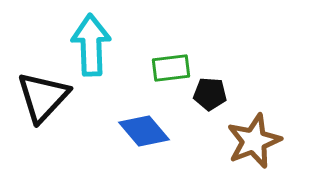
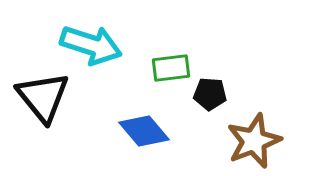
cyan arrow: rotated 110 degrees clockwise
black triangle: rotated 22 degrees counterclockwise
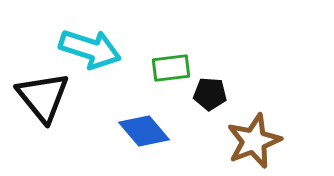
cyan arrow: moved 1 px left, 4 px down
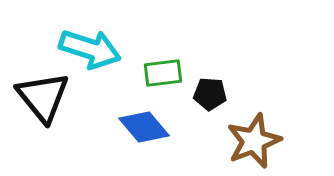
green rectangle: moved 8 px left, 5 px down
blue diamond: moved 4 px up
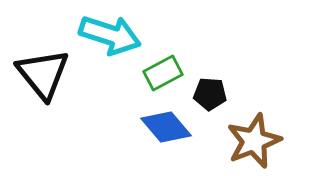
cyan arrow: moved 20 px right, 14 px up
green rectangle: rotated 21 degrees counterclockwise
black triangle: moved 23 px up
blue diamond: moved 22 px right
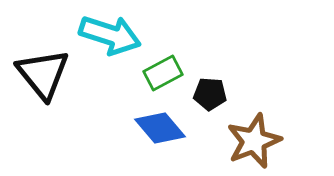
blue diamond: moved 6 px left, 1 px down
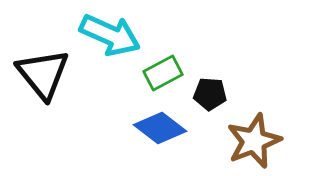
cyan arrow: rotated 6 degrees clockwise
blue diamond: rotated 12 degrees counterclockwise
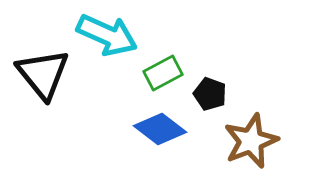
cyan arrow: moved 3 px left
black pentagon: rotated 16 degrees clockwise
blue diamond: moved 1 px down
brown star: moved 3 px left
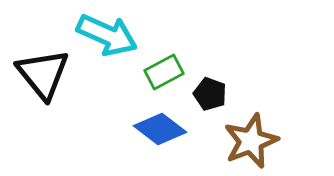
green rectangle: moved 1 px right, 1 px up
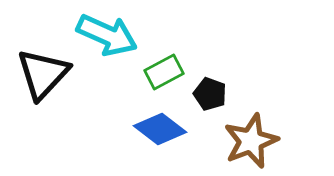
black triangle: rotated 22 degrees clockwise
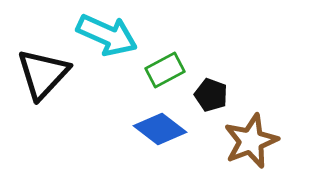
green rectangle: moved 1 px right, 2 px up
black pentagon: moved 1 px right, 1 px down
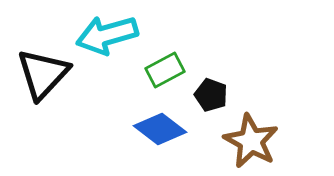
cyan arrow: rotated 140 degrees clockwise
brown star: rotated 22 degrees counterclockwise
